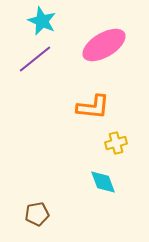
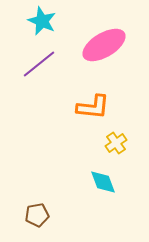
purple line: moved 4 px right, 5 px down
yellow cross: rotated 20 degrees counterclockwise
brown pentagon: moved 1 px down
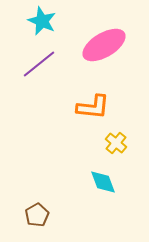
yellow cross: rotated 15 degrees counterclockwise
brown pentagon: rotated 20 degrees counterclockwise
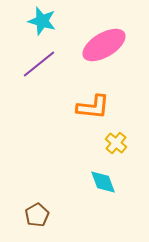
cyan star: rotated 8 degrees counterclockwise
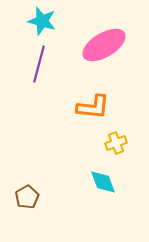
purple line: rotated 36 degrees counterclockwise
yellow cross: rotated 30 degrees clockwise
brown pentagon: moved 10 px left, 18 px up
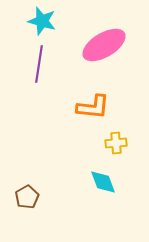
purple line: rotated 6 degrees counterclockwise
yellow cross: rotated 15 degrees clockwise
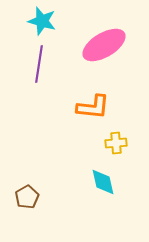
cyan diamond: rotated 8 degrees clockwise
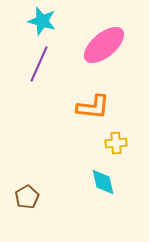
pink ellipse: rotated 9 degrees counterclockwise
purple line: rotated 15 degrees clockwise
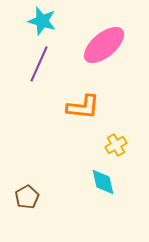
orange L-shape: moved 10 px left
yellow cross: moved 2 px down; rotated 25 degrees counterclockwise
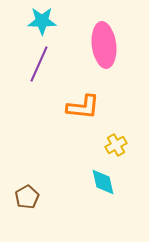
cyan star: rotated 16 degrees counterclockwise
pink ellipse: rotated 57 degrees counterclockwise
